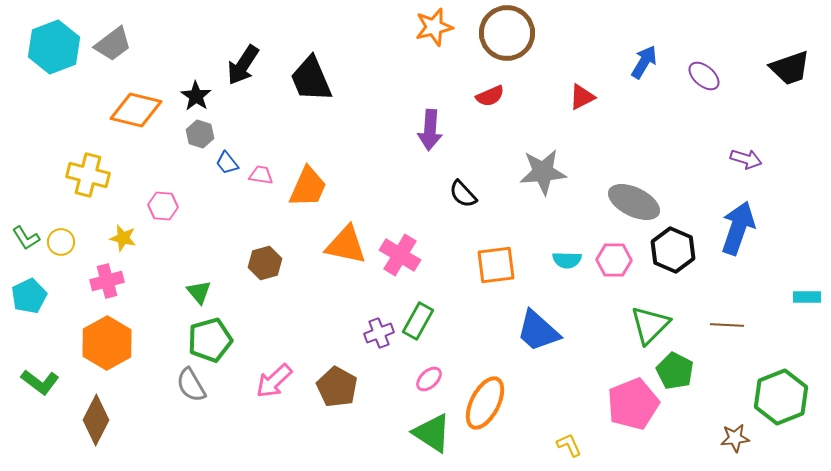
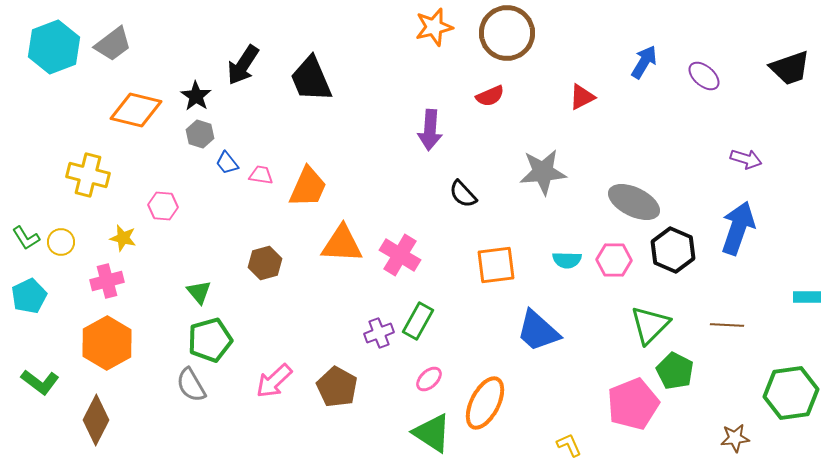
orange triangle at (346, 245): moved 4 px left, 1 px up; rotated 9 degrees counterclockwise
green hexagon at (781, 397): moved 10 px right, 4 px up; rotated 14 degrees clockwise
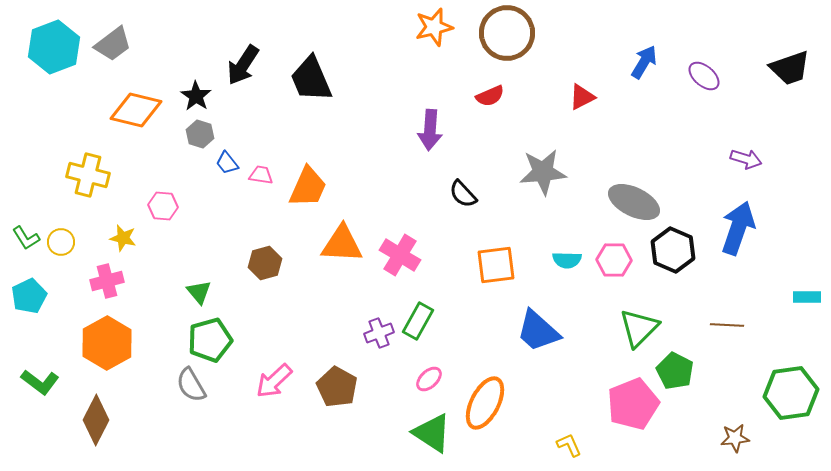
green triangle at (650, 325): moved 11 px left, 3 px down
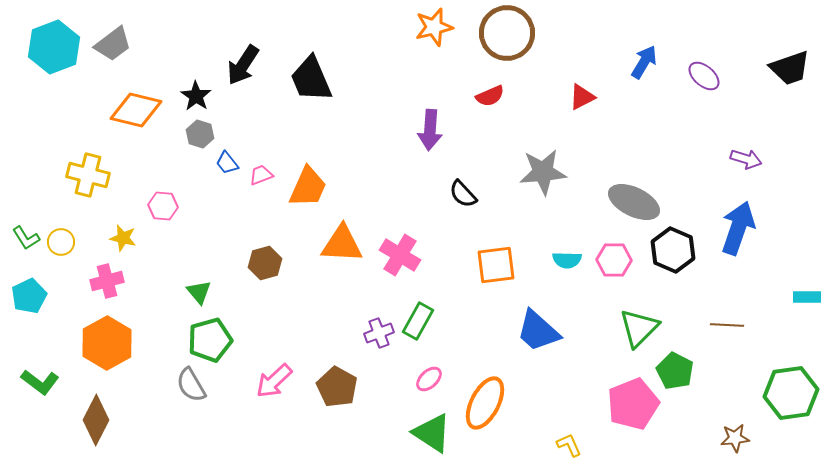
pink trapezoid at (261, 175): rotated 30 degrees counterclockwise
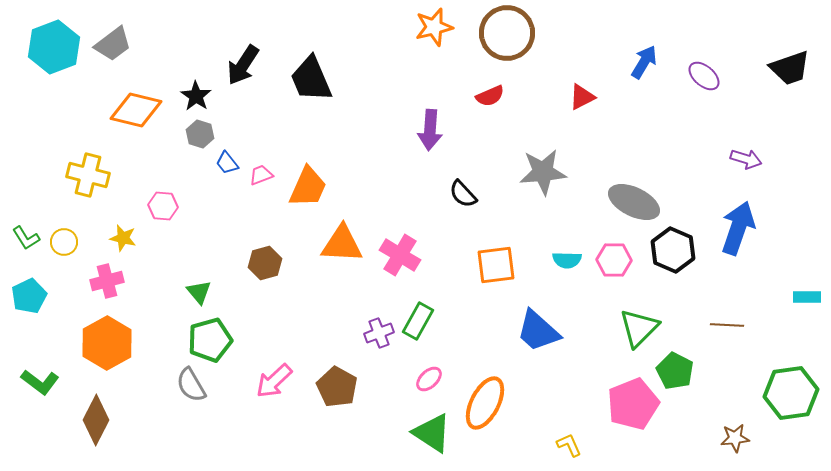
yellow circle at (61, 242): moved 3 px right
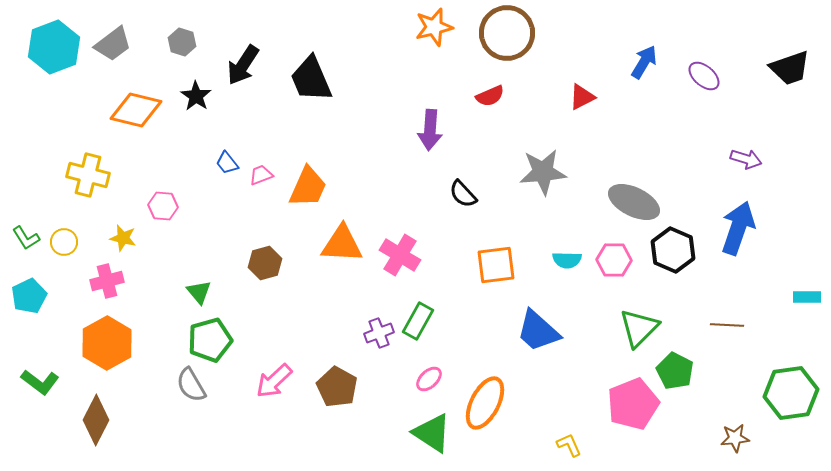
gray hexagon at (200, 134): moved 18 px left, 92 px up
